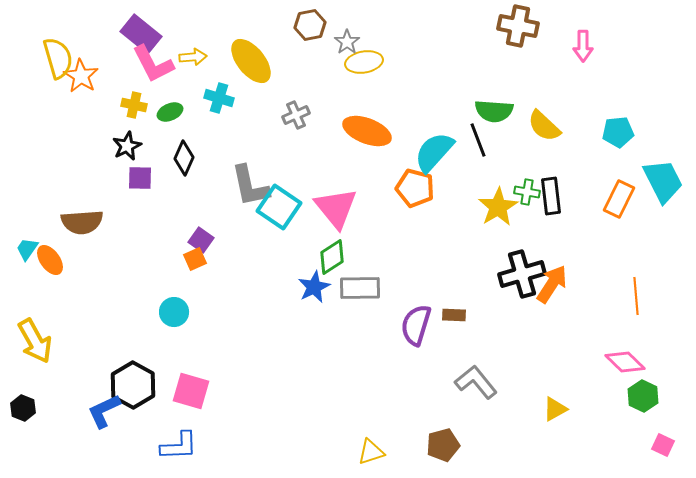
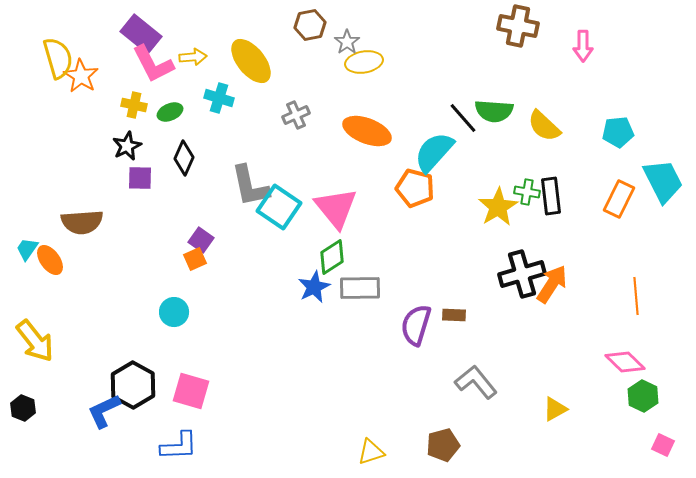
black line at (478, 140): moved 15 px left, 22 px up; rotated 20 degrees counterclockwise
yellow arrow at (35, 341): rotated 9 degrees counterclockwise
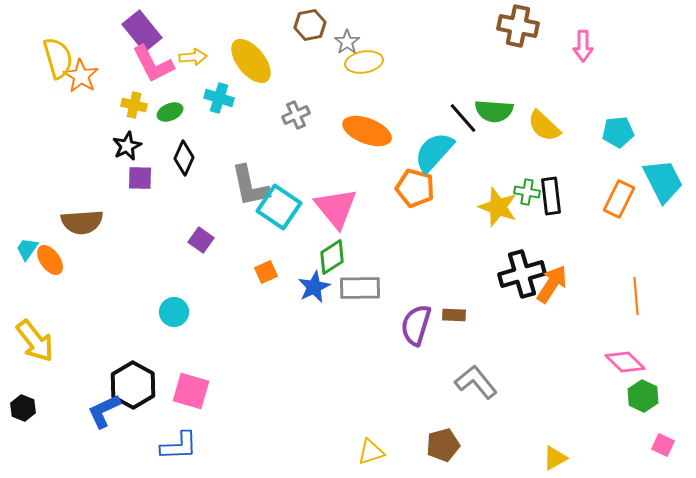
purple rectangle at (141, 34): moved 1 px right, 3 px up; rotated 12 degrees clockwise
yellow star at (498, 207): rotated 21 degrees counterclockwise
orange square at (195, 259): moved 71 px right, 13 px down
yellow triangle at (555, 409): moved 49 px down
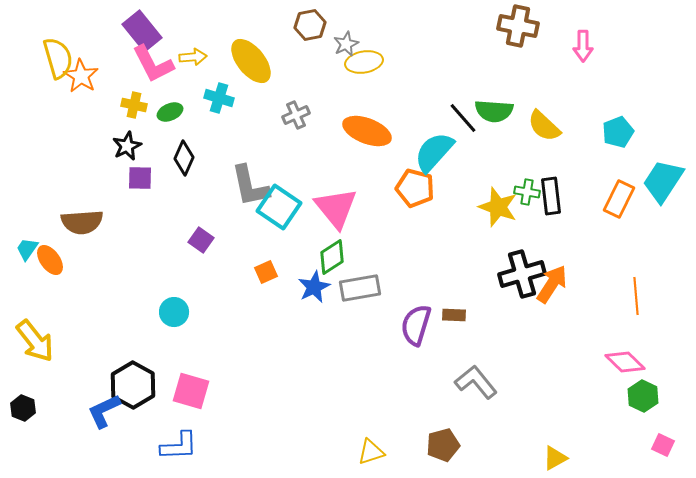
gray star at (347, 42): moved 1 px left, 2 px down; rotated 10 degrees clockwise
cyan pentagon at (618, 132): rotated 16 degrees counterclockwise
cyan trapezoid at (663, 181): rotated 120 degrees counterclockwise
gray rectangle at (360, 288): rotated 9 degrees counterclockwise
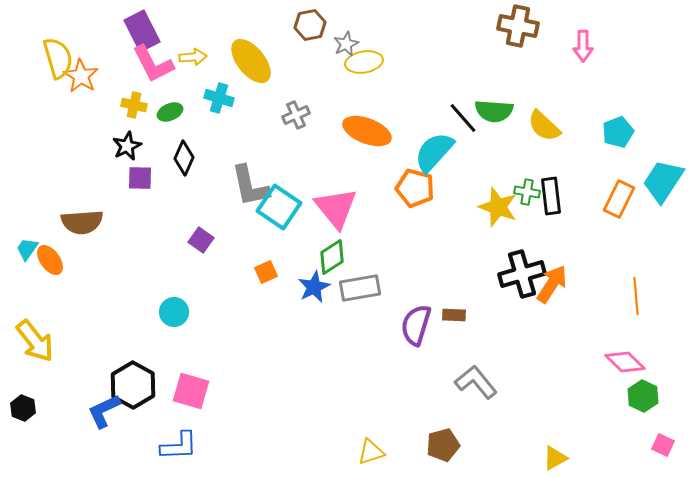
purple rectangle at (142, 31): rotated 12 degrees clockwise
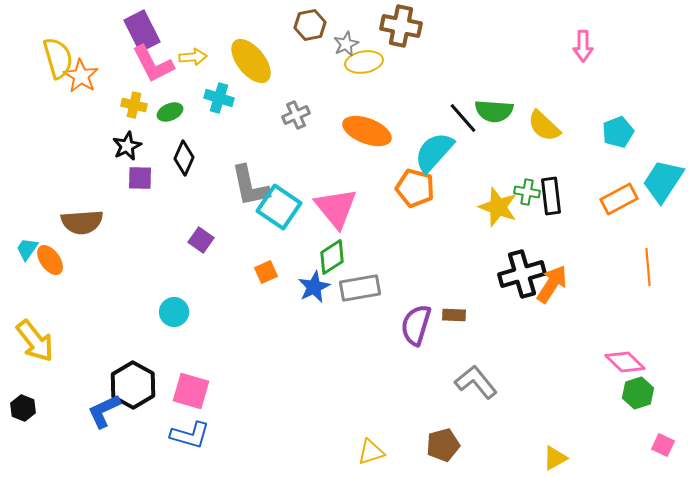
brown cross at (518, 26): moved 117 px left
orange rectangle at (619, 199): rotated 36 degrees clockwise
orange line at (636, 296): moved 12 px right, 29 px up
green hexagon at (643, 396): moved 5 px left, 3 px up; rotated 16 degrees clockwise
blue L-shape at (179, 446): moved 11 px right, 11 px up; rotated 18 degrees clockwise
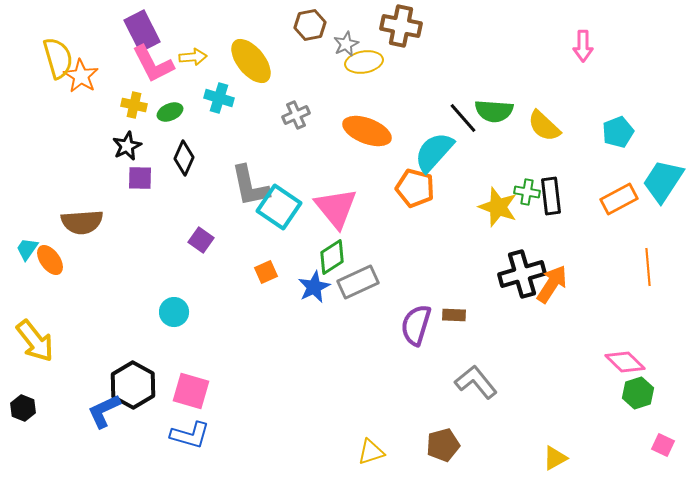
gray rectangle at (360, 288): moved 2 px left, 6 px up; rotated 15 degrees counterclockwise
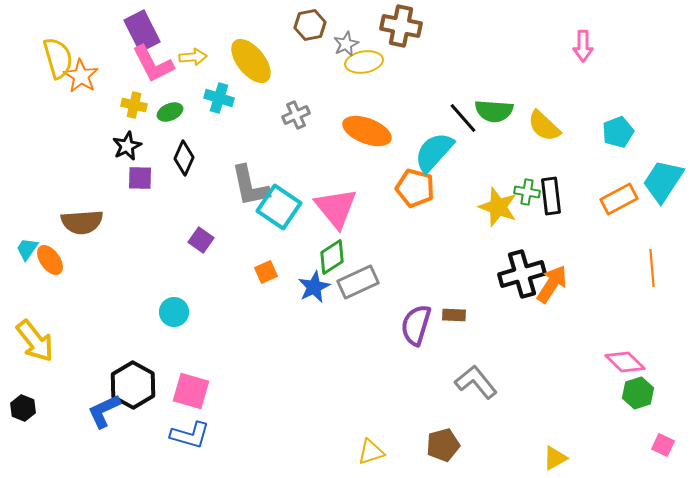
orange line at (648, 267): moved 4 px right, 1 px down
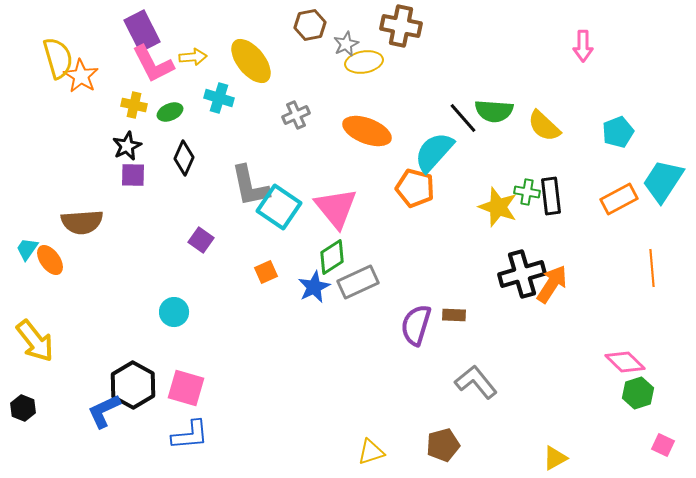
purple square at (140, 178): moved 7 px left, 3 px up
pink square at (191, 391): moved 5 px left, 3 px up
blue L-shape at (190, 435): rotated 21 degrees counterclockwise
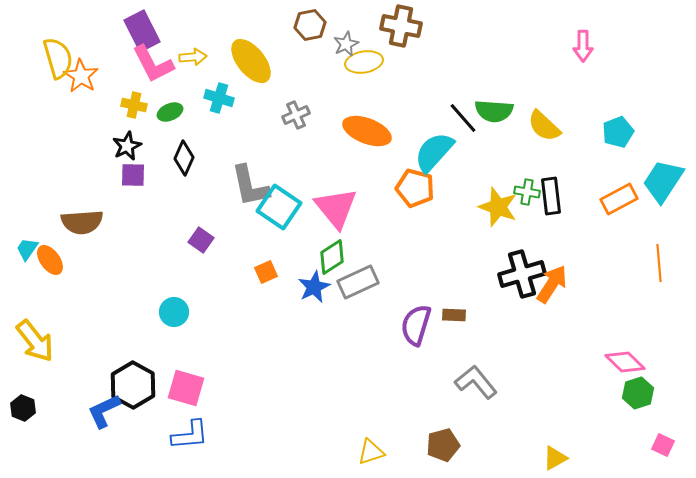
orange line at (652, 268): moved 7 px right, 5 px up
